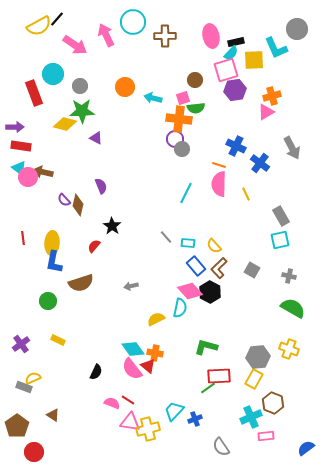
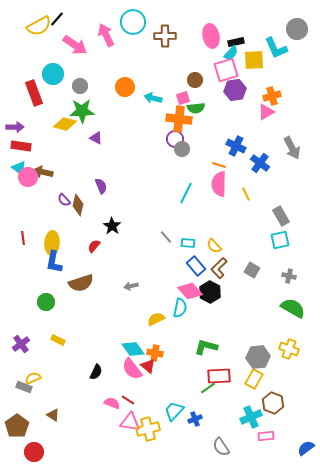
green circle at (48, 301): moved 2 px left, 1 px down
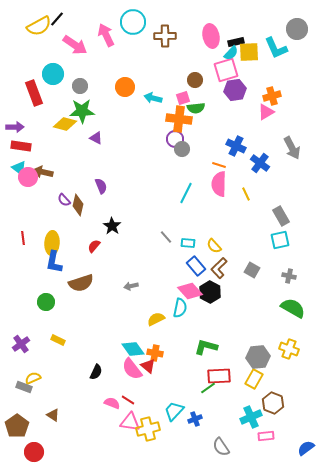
yellow square at (254, 60): moved 5 px left, 8 px up
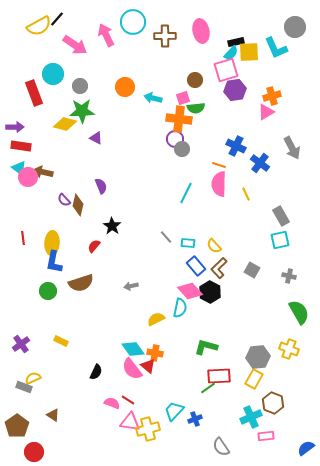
gray circle at (297, 29): moved 2 px left, 2 px up
pink ellipse at (211, 36): moved 10 px left, 5 px up
green circle at (46, 302): moved 2 px right, 11 px up
green semicircle at (293, 308): moved 6 px right, 4 px down; rotated 30 degrees clockwise
yellow rectangle at (58, 340): moved 3 px right, 1 px down
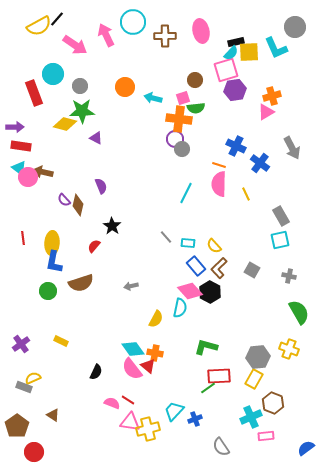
yellow semicircle at (156, 319): rotated 144 degrees clockwise
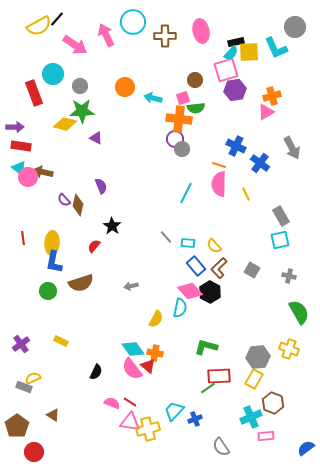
red line at (128, 400): moved 2 px right, 2 px down
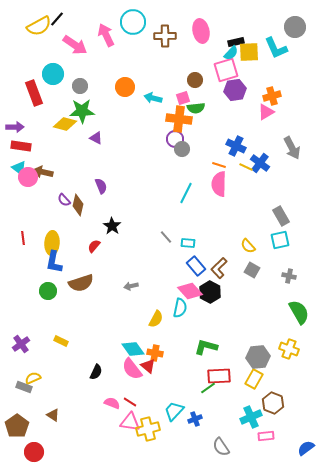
yellow line at (246, 194): moved 27 px up; rotated 40 degrees counterclockwise
yellow semicircle at (214, 246): moved 34 px right
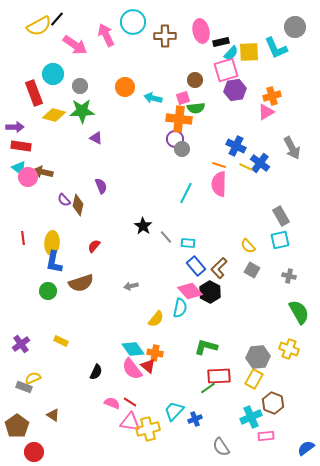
black rectangle at (236, 42): moved 15 px left
yellow diamond at (65, 124): moved 11 px left, 9 px up
black star at (112, 226): moved 31 px right
yellow semicircle at (156, 319): rotated 12 degrees clockwise
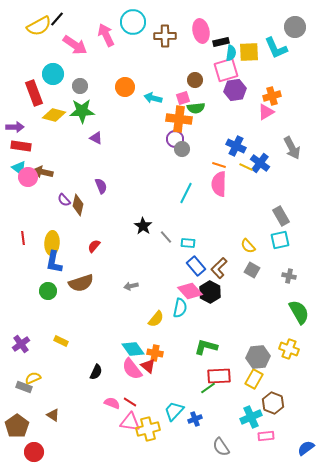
cyan semicircle at (231, 53): rotated 35 degrees counterclockwise
